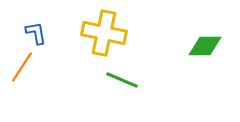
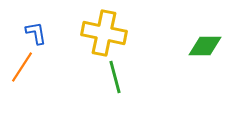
green line: moved 7 px left, 3 px up; rotated 52 degrees clockwise
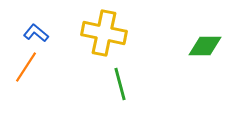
blue L-shape: rotated 40 degrees counterclockwise
orange line: moved 4 px right
green line: moved 5 px right, 7 px down
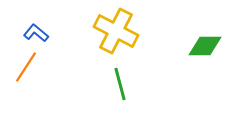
yellow cross: moved 12 px right, 2 px up; rotated 15 degrees clockwise
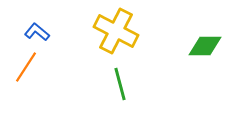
blue L-shape: moved 1 px right, 1 px up
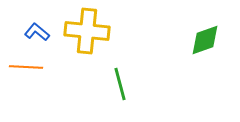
yellow cross: moved 29 px left; rotated 21 degrees counterclockwise
green diamond: moved 6 px up; rotated 20 degrees counterclockwise
orange line: rotated 60 degrees clockwise
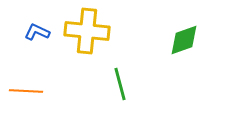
blue L-shape: rotated 15 degrees counterclockwise
green diamond: moved 21 px left
orange line: moved 24 px down
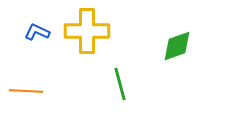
yellow cross: rotated 6 degrees counterclockwise
green diamond: moved 7 px left, 6 px down
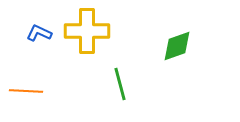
blue L-shape: moved 2 px right, 1 px down
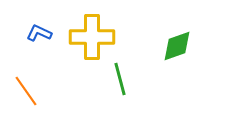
yellow cross: moved 5 px right, 6 px down
green line: moved 5 px up
orange line: rotated 52 degrees clockwise
